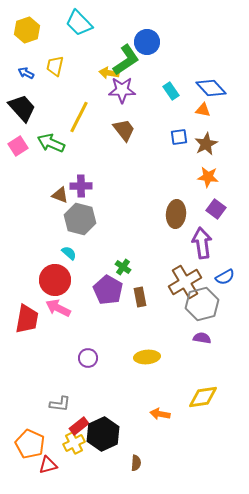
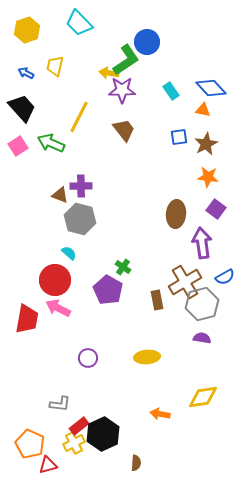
brown rectangle at (140, 297): moved 17 px right, 3 px down
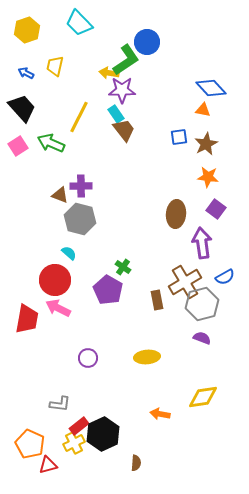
cyan rectangle at (171, 91): moved 55 px left, 23 px down
purple semicircle at (202, 338): rotated 12 degrees clockwise
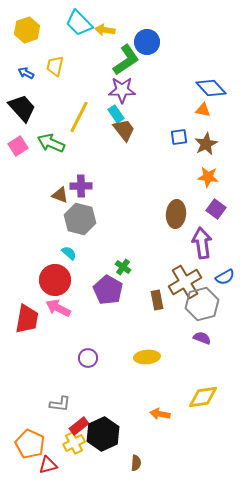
yellow arrow at (109, 73): moved 4 px left, 43 px up
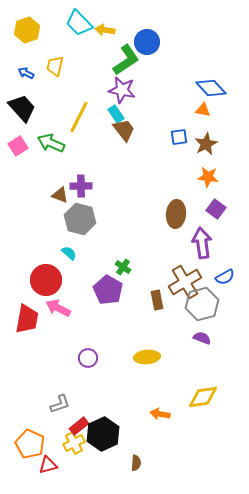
purple star at (122, 90): rotated 12 degrees clockwise
red circle at (55, 280): moved 9 px left
gray L-shape at (60, 404): rotated 25 degrees counterclockwise
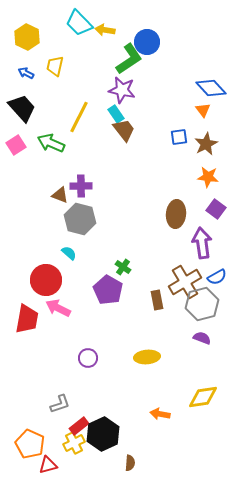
yellow hexagon at (27, 30): moved 7 px down; rotated 15 degrees counterclockwise
green L-shape at (126, 60): moved 3 px right, 1 px up
orange triangle at (203, 110): rotated 42 degrees clockwise
pink square at (18, 146): moved 2 px left, 1 px up
blue semicircle at (225, 277): moved 8 px left
brown semicircle at (136, 463): moved 6 px left
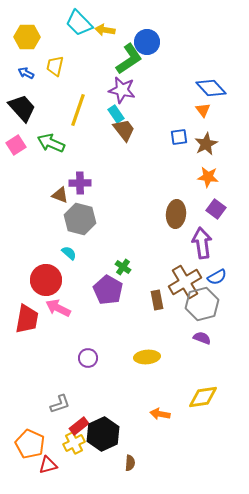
yellow hexagon at (27, 37): rotated 25 degrees counterclockwise
yellow line at (79, 117): moved 1 px left, 7 px up; rotated 8 degrees counterclockwise
purple cross at (81, 186): moved 1 px left, 3 px up
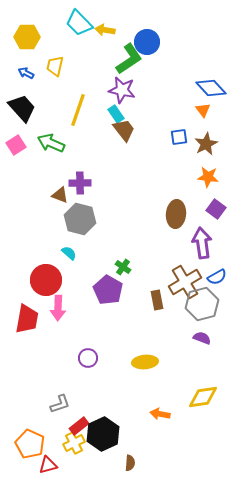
pink arrow at (58, 308): rotated 115 degrees counterclockwise
yellow ellipse at (147, 357): moved 2 px left, 5 px down
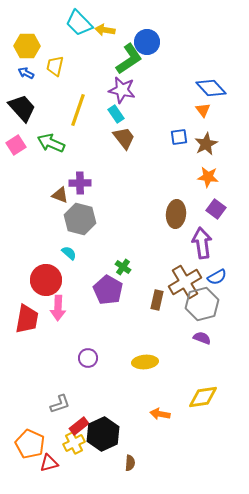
yellow hexagon at (27, 37): moved 9 px down
brown trapezoid at (124, 130): moved 8 px down
brown rectangle at (157, 300): rotated 24 degrees clockwise
red triangle at (48, 465): moved 1 px right, 2 px up
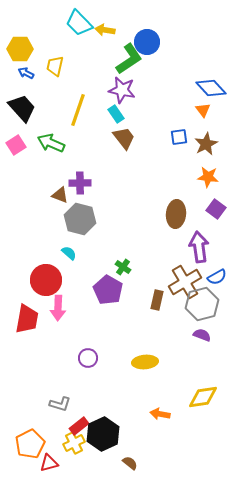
yellow hexagon at (27, 46): moved 7 px left, 3 px down
purple arrow at (202, 243): moved 3 px left, 4 px down
purple semicircle at (202, 338): moved 3 px up
gray L-shape at (60, 404): rotated 35 degrees clockwise
orange pentagon at (30, 444): rotated 20 degrees clockwise
brown semicircle at (130, 463): rotated 56 degrees counterclockwise
